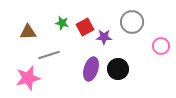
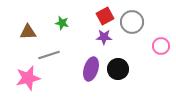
red square: moved 20 px right, 11 px up
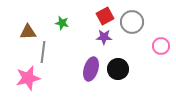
gray line: moved 6 px left, 3 px up; rotated 65 degrees counterclockwise
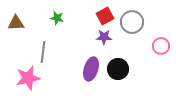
green star: moved 5 px left, 5 px up
brown triangle: moved 12 px left, 9 px up
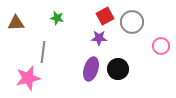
purple star: moved 5 px left, 1 px down
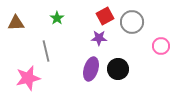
green star: rotated 24 degrees clockwise
gray line: moved 3 px right, 1 px up; rotated 20 degrees counterclockwise
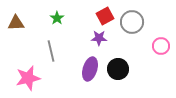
gray line: moved 5 px right
purple ellipse: moved 1 px left
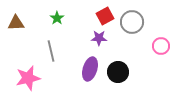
black circle: moved 3 px down
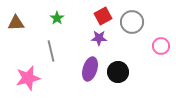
red square: moved 2 px left
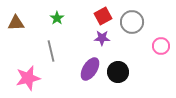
purple star: moved 3 px right
purple ellipse: rotated 15 degrees clockwise
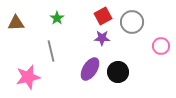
pink star: moved 1 px up
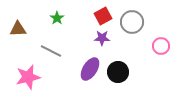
brown triangle: moved 2 px right, 6 px down
gray line: rotated 50 degrees counterclockwise
